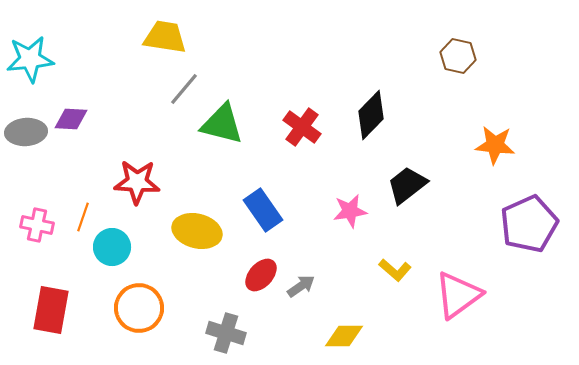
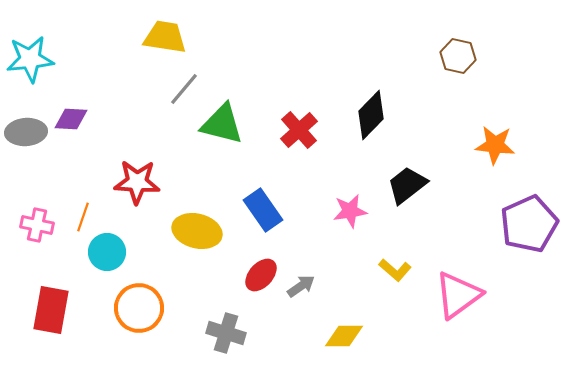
red cross: moved 3 px left, 3 px down; rotated 12 degrees clockwise
cyan circle: moved 5 px left, 5 px down
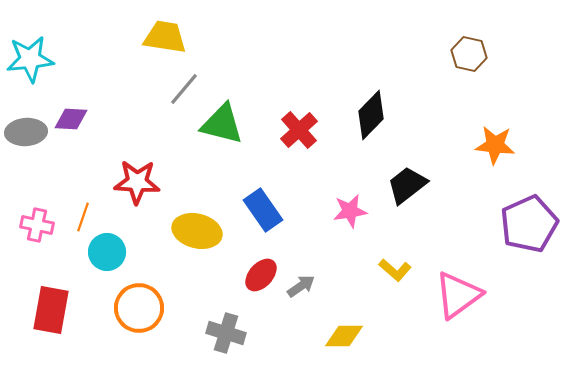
brown hexagon: moved 11 px right, 2 px up
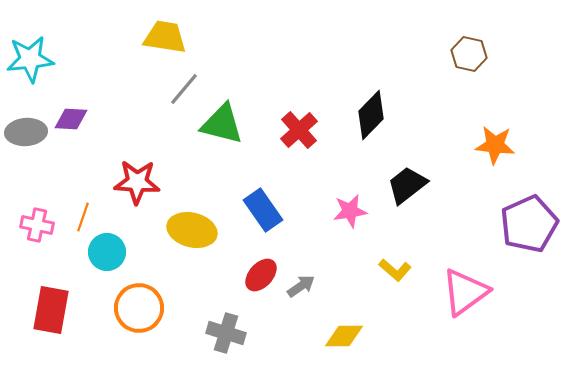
yellow ellipse: moved 5 px left, 1 px up
pink triangle: moved 7 px right, 3 px up
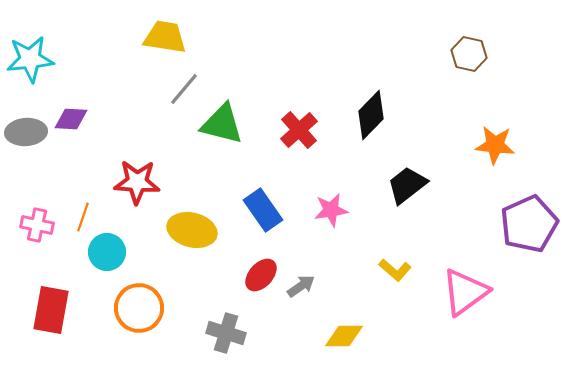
pink star: moved 19 px left, 1 px up
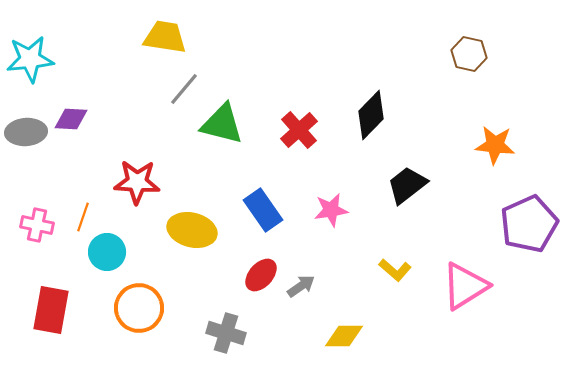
pink triangle: moved 6 px up; rotated 4 degrees clockwise
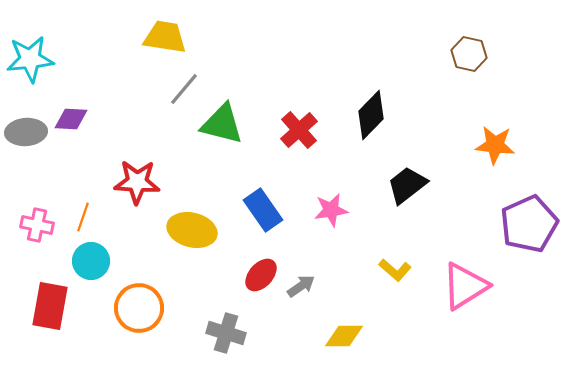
cyan circle: moved 16 px left, 9 px down
red rectangle: moved 1 px left, 4 px up
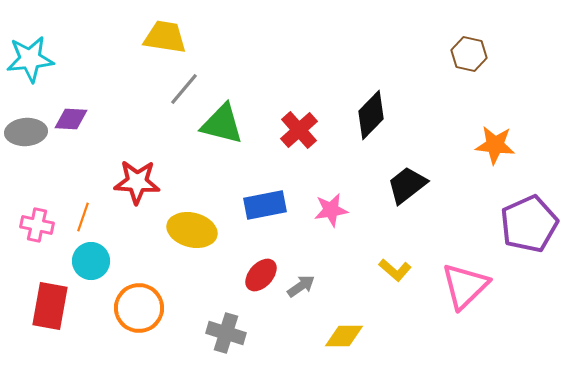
blue rectangle: moved 2 px right, 5 px up; rotated 66 degrees counterclockwise
pink triangle: rotated 12 degrees counterclockwise
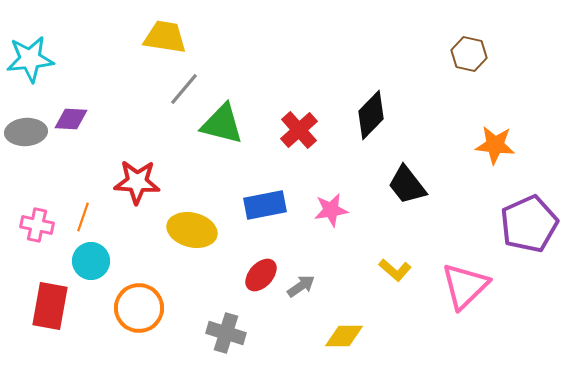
black trapezoid: rotated 90 degrees counterclockwise
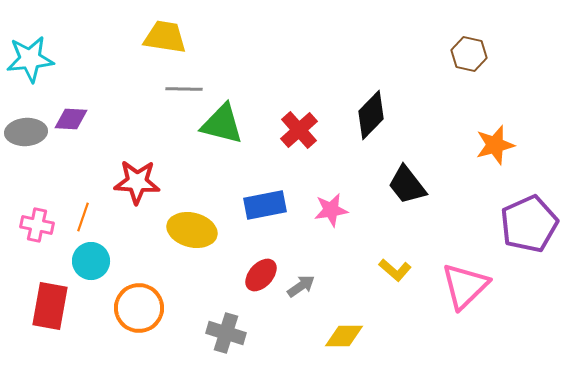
gray line: rotated 51 degrees clockwise
orange star: rotated 21 degrees counterclockwise
